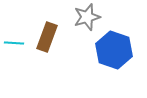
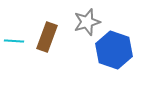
gray star: moved 5 px down
cyan line: moved 2 px up
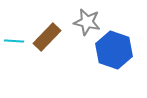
gray star: rotated 28 degrees clockwise
brown rectangle: rotated 24 degrees clockwise
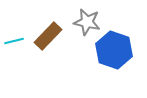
brown rectangle: moved 1 px right, 1 px up
cyan line: rotated 18 degrees counterclockwise
